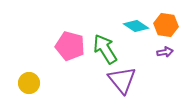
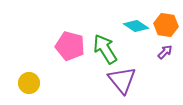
purple arrow: rotated 35 degrees counterclockwise
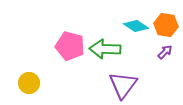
green arrow: rotated 56 degrees counterclockwise
purple triangle: moved 1 px right, 5 px down; rotated 16 degrees clockwise
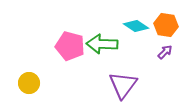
green arrow: moved 3 px left, 5 px up
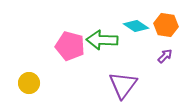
green arrow: moved 4 px up
purple arrow: moved 4 px down
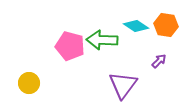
purple arrow: moved 6 px left, 5 px down
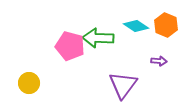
orange hexagon: rotated 15 degrees clockwise
green arrow: moved 4 px left, 2 px up
purple arrow: rotated 49 degrees clockwise
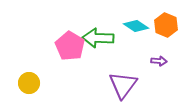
pink pentagon: rotated 16 degrees clockwise
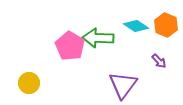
purple arrow: rotated 42 degrees clockwise
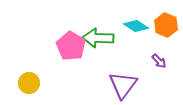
pink pentagon: moved 1 px right
